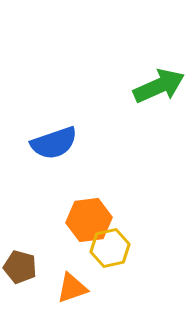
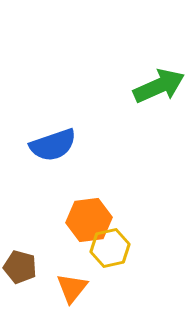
blue semicircle: moved 1 px left, 2 px down
orange triangle: rotated 32 degrees counterclockwise
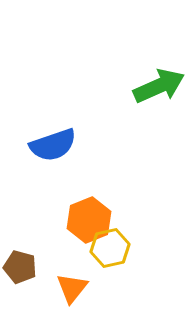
orange hexagon: rotated 15 degrees counterclockwise
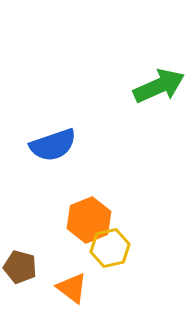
orange triangle: rotated 32 degrees counterclockwise
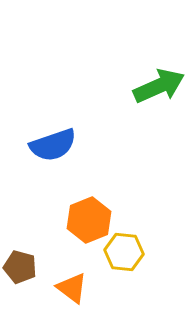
yellow hexagon: moved 14 px right, 4 px down; rotated 18 degrees clockwise
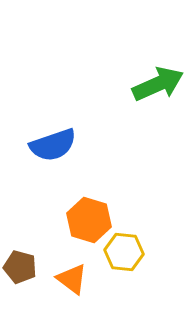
green arrow: moved 1 px left, 2 px up
orange hexagon: rotated 21 degrees counterclockwise
orange triangle: moved 9 px up
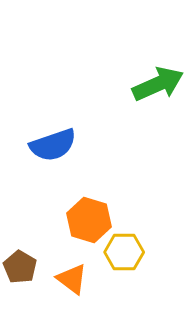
yellow hexagon: rotated 6 degrees counterclockwise
brown pentagon: rotated 16 degrees clockwise
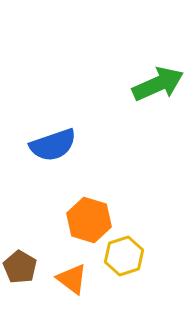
yellow hexagon: moved 4 px down; rotated 18 degrees counterclockwise
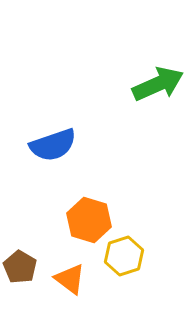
orange triangle: moved 2 px left
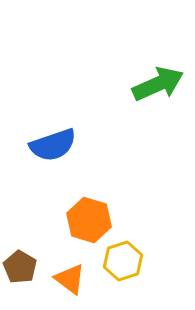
yellow hexagon: moved 1 px left, 5 px down
